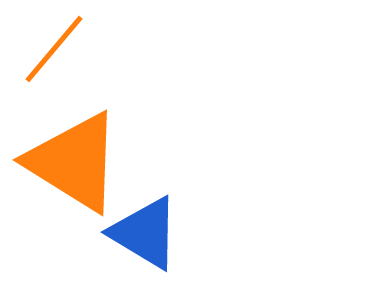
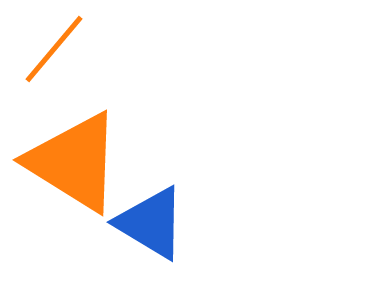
blue triangle: moved 6 px right, 10 px up
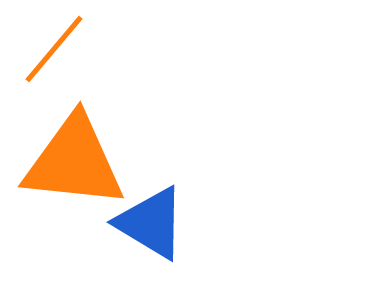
orange triangle: rotated 26 degrees counterclockwise
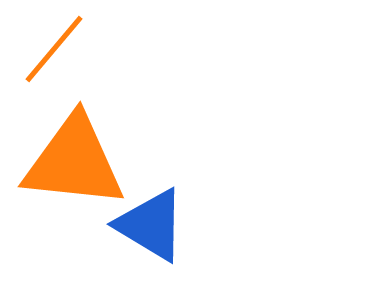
blue triangle: moved 2 px down
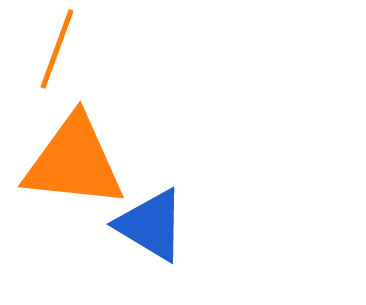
orange line: moved 3 px right; rotated 20 degrees counterclockwise
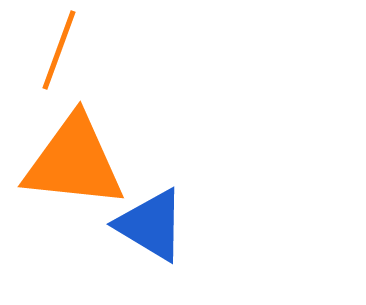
orange line: moved 2 px right, 1 px down
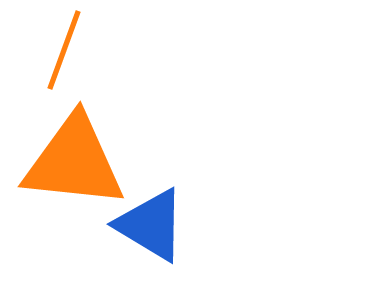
orange line: moved 5 px right
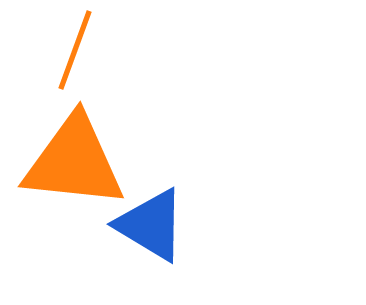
orange line: moved 11 px right
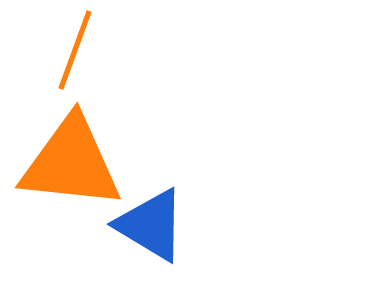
orange triangle: moved 3 px left, 1 px down
